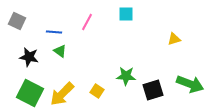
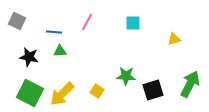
cyan square: moved 7 px right, 9 px down
green triangle: rotated 40 degrees counterclockwise
green arrow: rotated 84 degrees counterclockwise
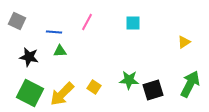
yellow triangle: moved 10 px right, 3 px down; rotated 16 degrees counterclockwise
green star: moved 3 px right, 4 px down
yellow square: moved 3 px left, 4 px up
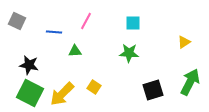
pink line: moved 1 px left, 1 px up
green triangle: moved 15 px right
black star: moved 8 px down
green star: moved 27 px up
green arrow: moved 2 px up
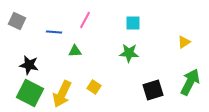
pink line: moved 1 px left, 1 px up
yellow arrow: rotated 20 degrees counterclockwise
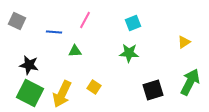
cyan square: rotated 21 degrees counterclockwise
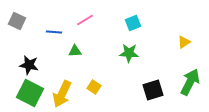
pink line: rotated 30 degrees clockwise
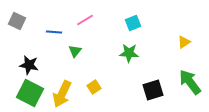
green triangle: rotated 48 degrees counterclockwise
green arrow: rotated 64 degrees counterclockwise
yellow square: rotated 24 degrees clockwise
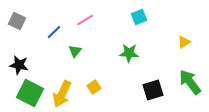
cyan square: moved 6 px right, 6 px up
blue line: rotated 49 degrees counterclockwise
black star: moved 10 px left
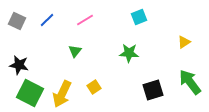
blue line: moved 7 px left, 12 px up
